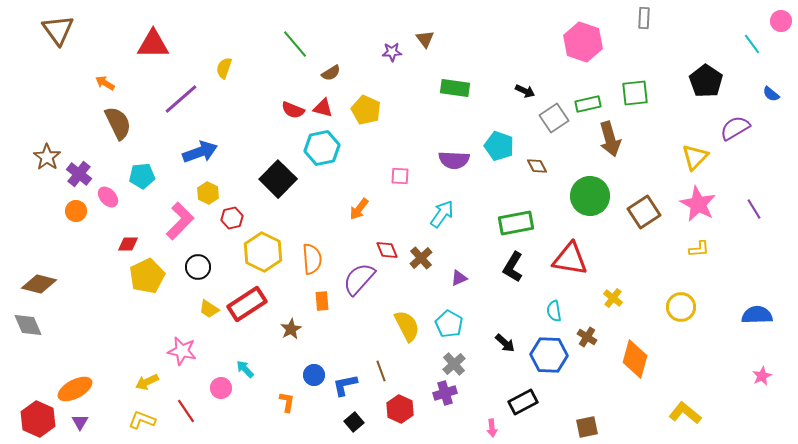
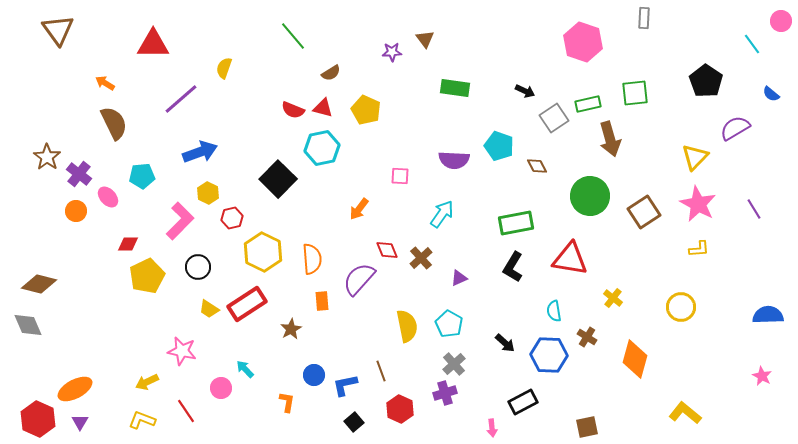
green line at (295, 44): moved 2 px left, 8 px up
brown semicircle at (118, 123): moved 4 px left
blue semicircle at (757, 315): moved 11 px right
yellow semicircle at (407, 326): rotated 16 degrees clockwise
pink star at (762, 376): rotated 18 degrees counterclockwise
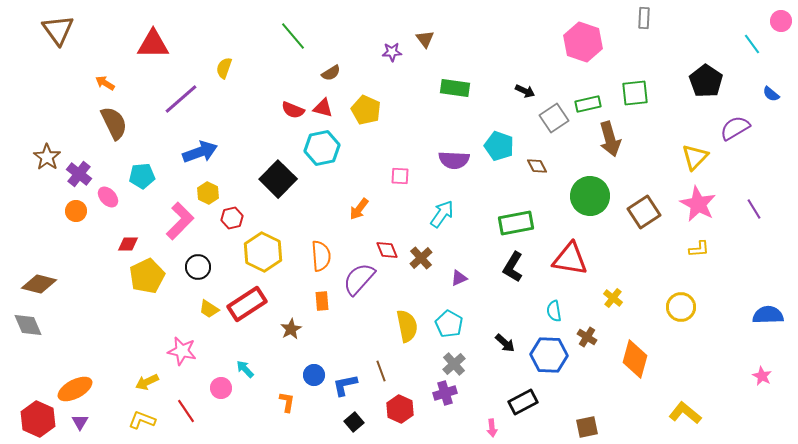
orange semicircle at (312, 259): moved 9 px right, 3 px up
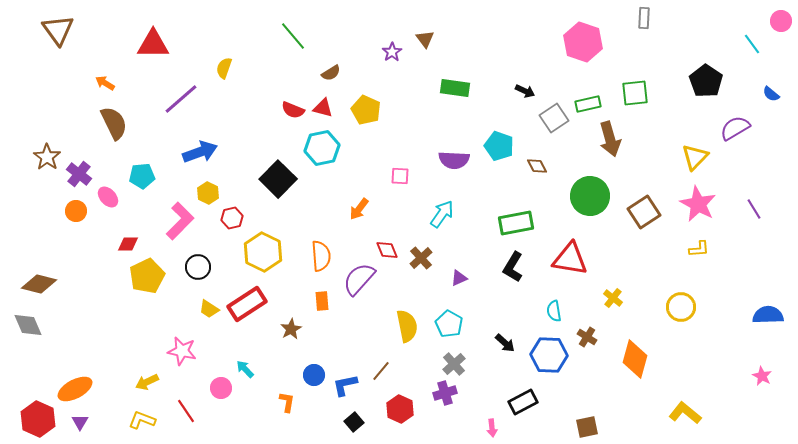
purple star at (392, 52): rotated 30 degrees counterclockwise
brown line at (381, 371): rotated 60 degrees clockwise
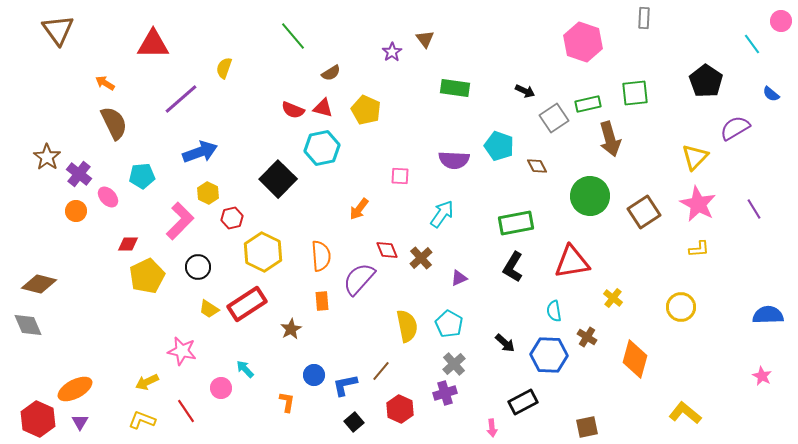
red triangle at (570, 259): moved 2 px right, 3 px down; rotated 18 degrees counterclockwise
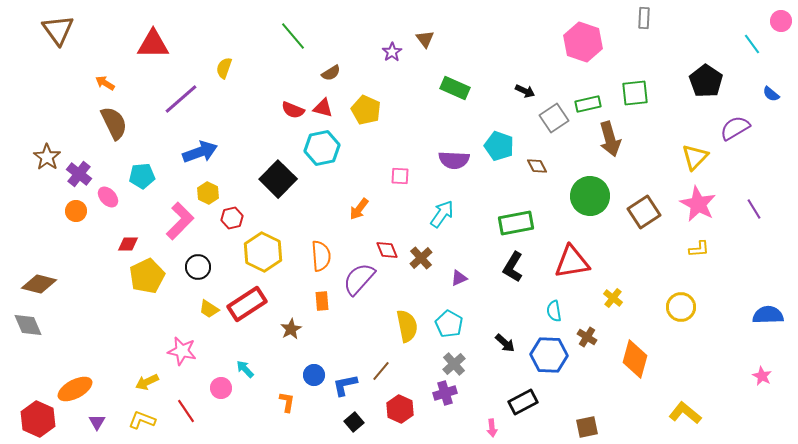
green rectangle at (455, 88): rotated 16 degrees clockwise
purple triangle at (80, 422): moved 17 px right
